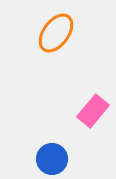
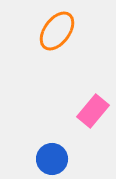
orange ellipse: moved 1 px right, 2 px up
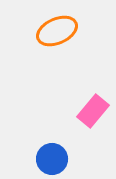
orange ellipse: rotated 30 degrees clockwise
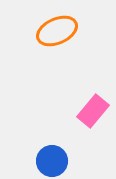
blue circle: moved 2 px down
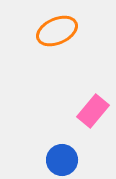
blue circle: moved 10 px right, 1 px up
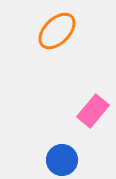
orange ellipse: rotated 21 degrees counterclockwise
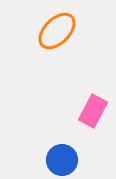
pink rectangle: rotated 12 degrees counterclockwise
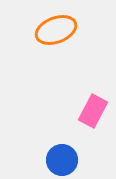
orange ellipse: moved 1 px left, 1 px up; rotated 24 degrees clockwise
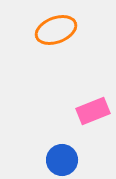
pink rectangle: rotated 40 degrees clockwise
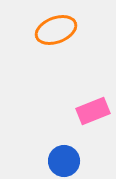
blue circle: moved 2 px right, 1 px down
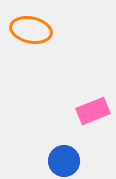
orange ellipse: moved 25 px left; rotated 33 degrees clockwise
